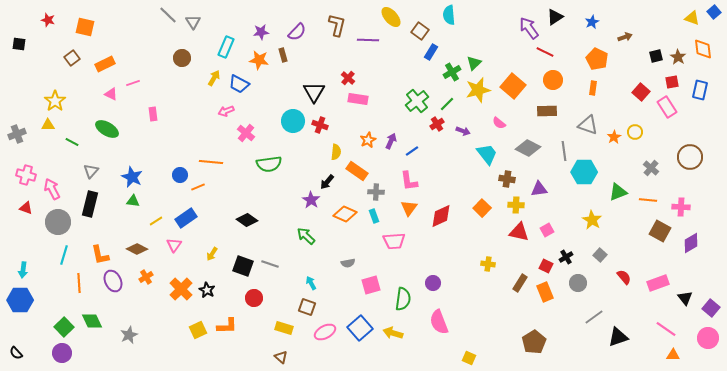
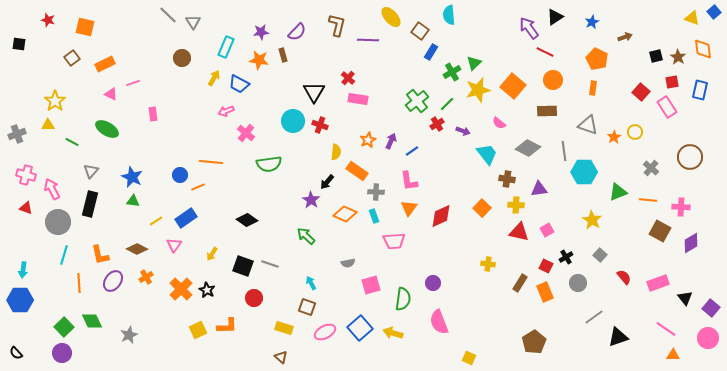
purple ellipse at (113, 281): rotated 60 degrees clockwise
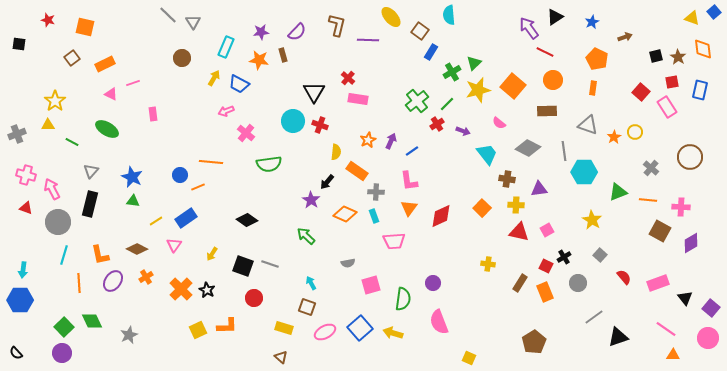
black cross at (566, 257): moved 2 px left
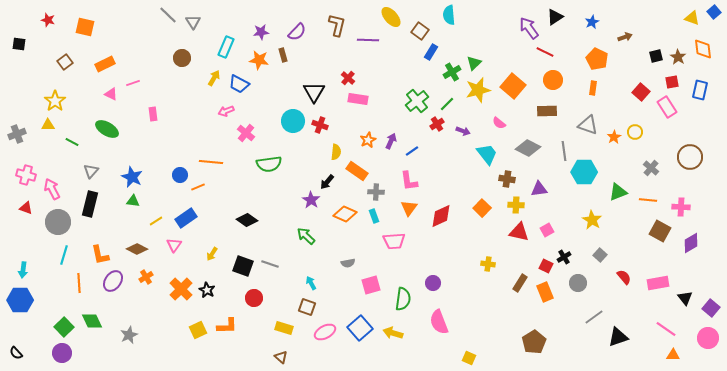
brown square at (72, 58): moved 7 px left, 4 px down
pink rectangle at (658, 283): rotated 10 degrees clockwise
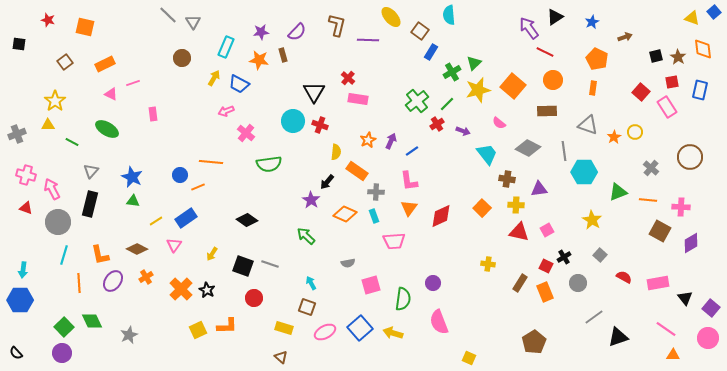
red semicircle at (624, 277): rotated 21 degrees counterclockwise
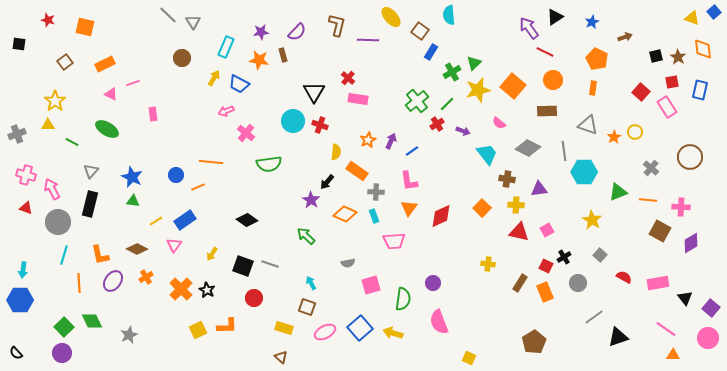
blue circle at (180, 175): moved 4 px left
blue rectangle at (186, 218): moved 1 px left, 2 px down
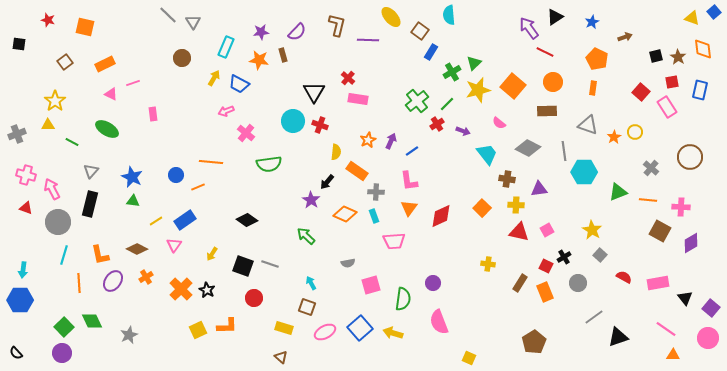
orange circle at (553, 80): moved 2 px down
yellow star at (592, 220): moved 10 px down
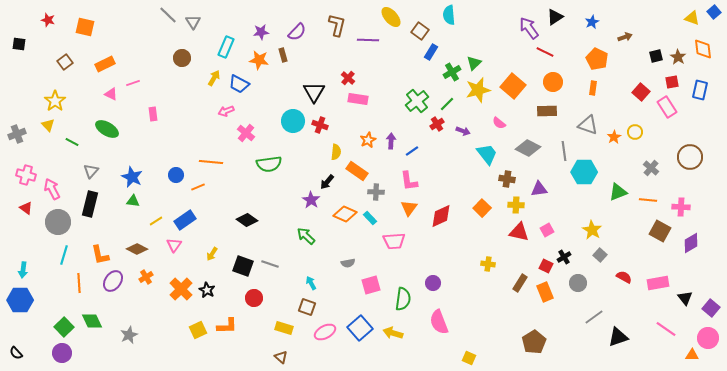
yellow triangle at (48, 125): rotated 48 degrees clockwise
purple arrow at (391, 141): rotated 21 degrees counterclockwise
red triangle at (26, 208): rotated 16 degrees clockwise
cyan rectangle at (374, 216): moved 4 px left, 2 px down; rotated 24 degrees counterclockwise
orange triangle at (673, 355): moved 19 px right
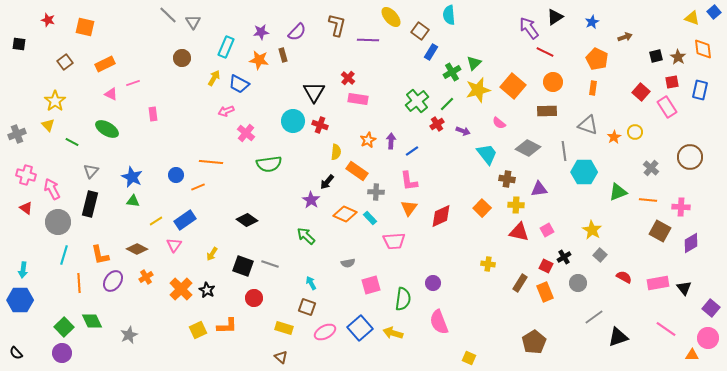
black triangle at (685, 298): moved 1 px left, 10 px up
